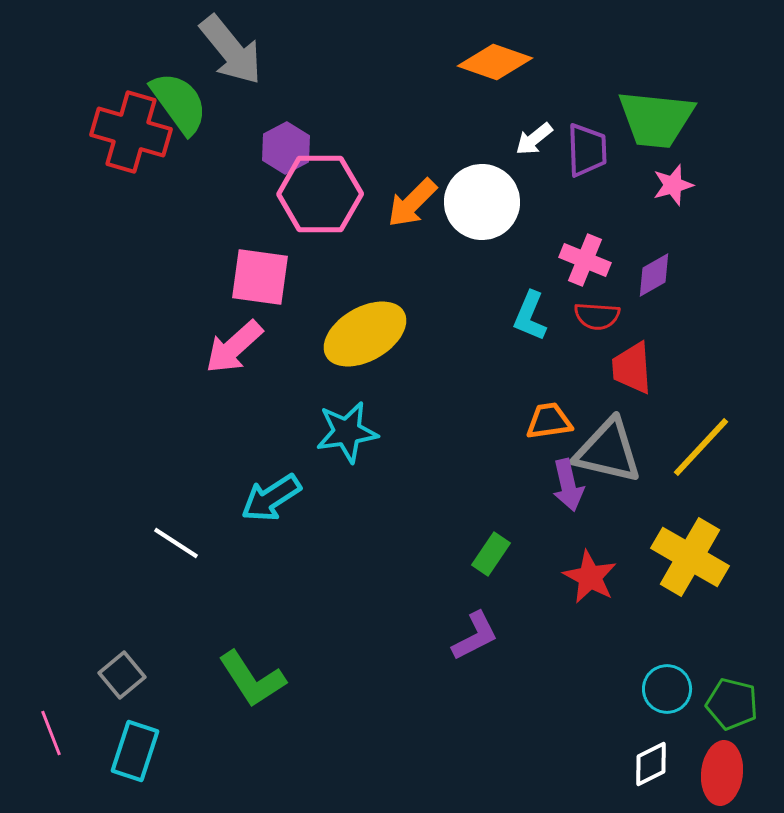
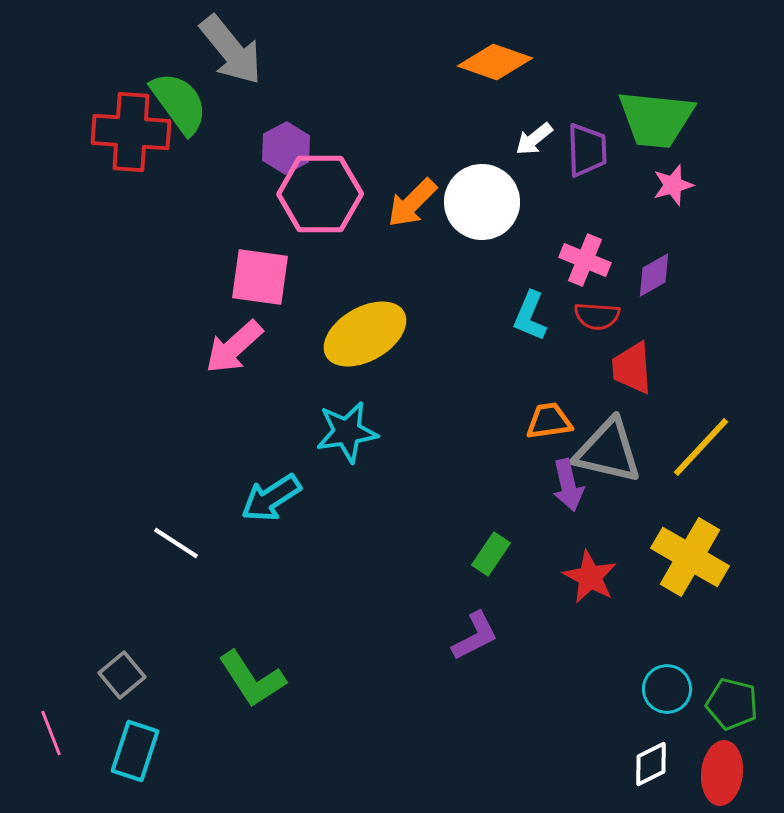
red cross: rotated 12 degrees counterclockwise
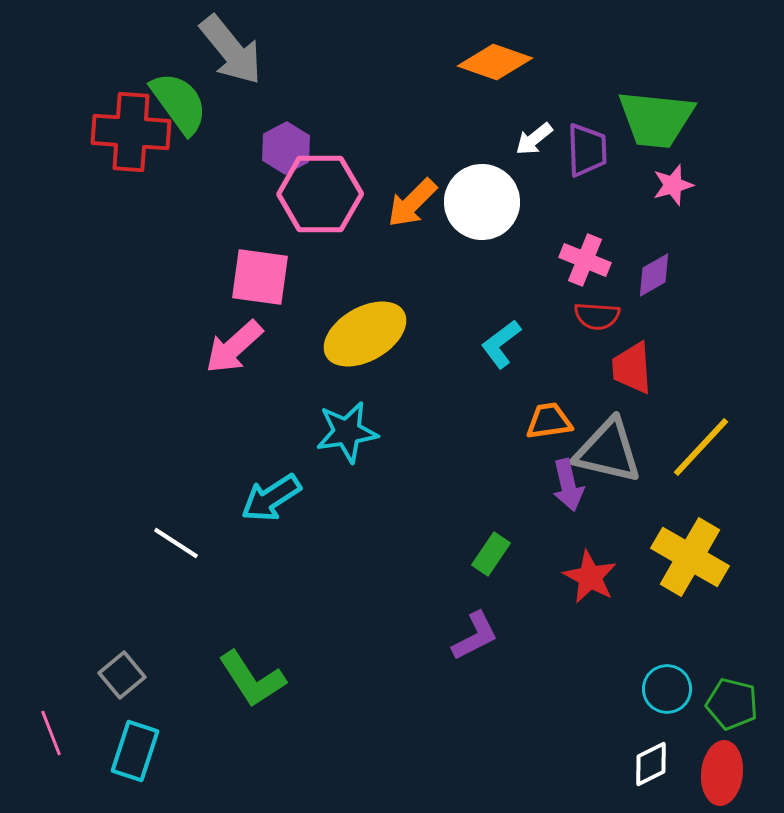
cyan L-shape: moved 29 px left, 28 px down; rotated 30 degrees clockwise
